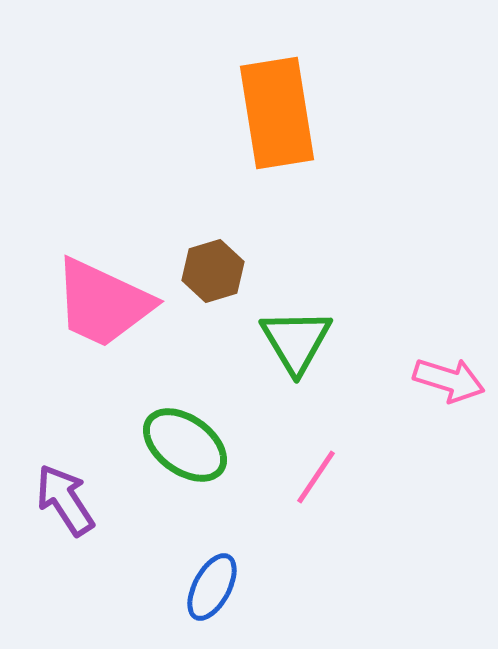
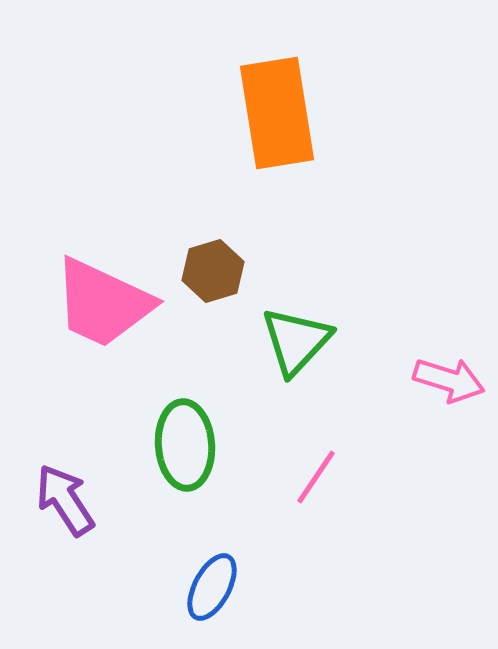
green triangle: rotated 14 degrees clockwise
green ellipse: rotated 50 degrees clockwise
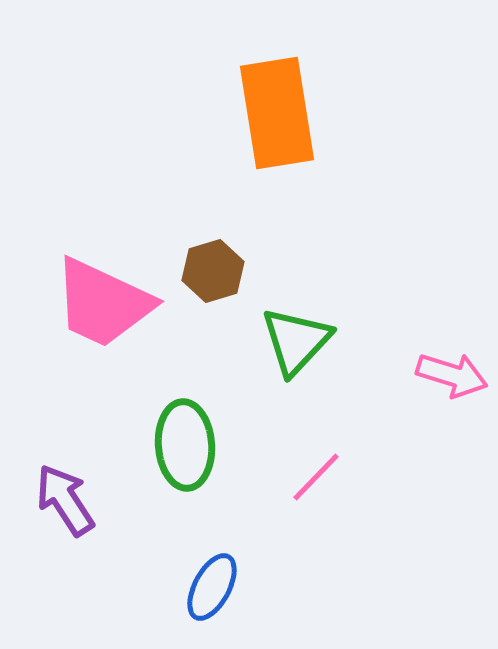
pink arrow: moved 3 px right, 5 px up
pink line: rotated 10 degrees clockwise
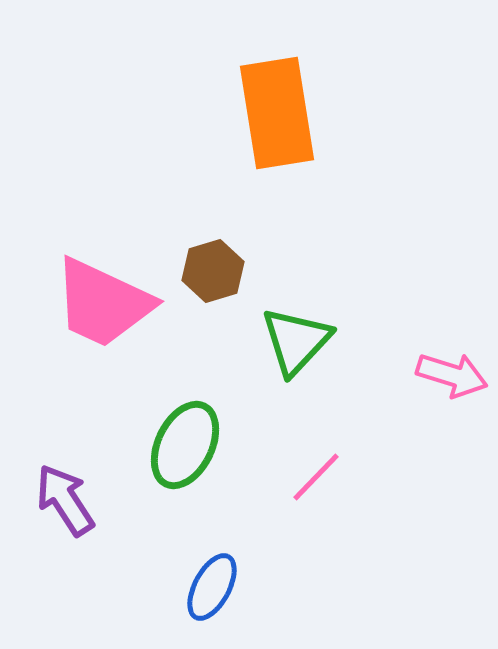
green ellipse: rotated 30 degrees clockwise
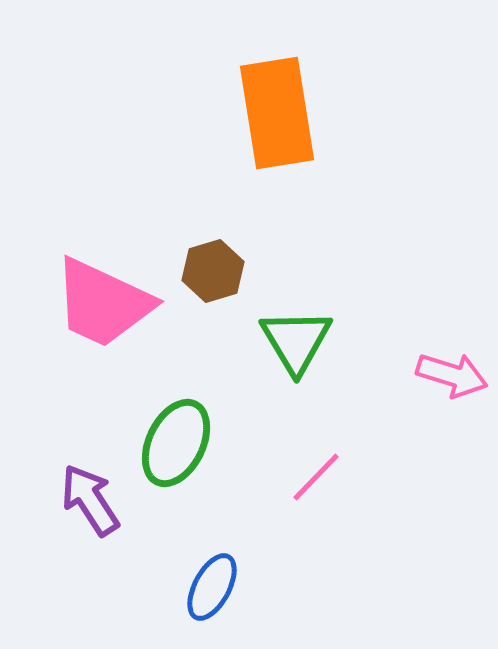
green triangle: rotated 14 degrees counterclockwise
green ellipse: moved 9 px left, 2 px up
purple arrow: moved 25 px right
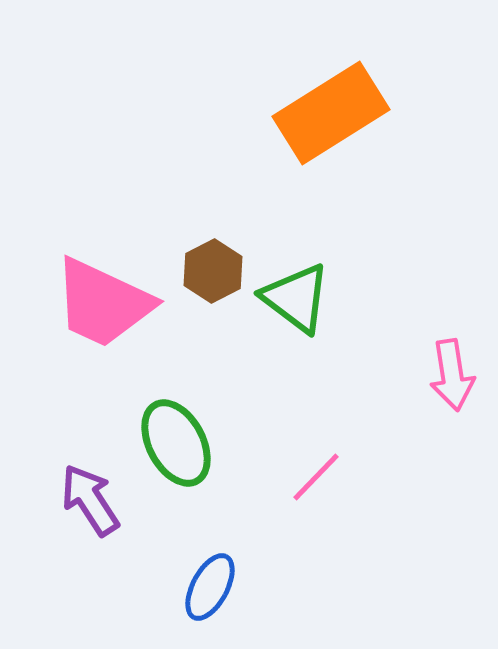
orange rectangle: moved 54 px right; rotated 67 degrees clockwise
brown hexagon: rotated 10 degrees counterclockwise
green triangle: moved 43 px up; rotated 22 degrees counterclockwise
pink arrow: rotated 64 degrees clockwise
green ellipse: rotated 54 degrees counterclockwise
blue ellipse: moved 2 px left
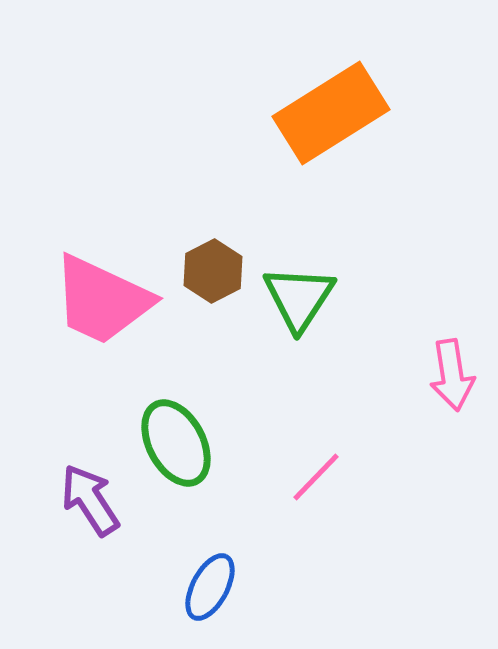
green triangle: moved 3 px right; rotated 26 degrees clockwise
pink trapezoid: moved 1 px left, 3 px up
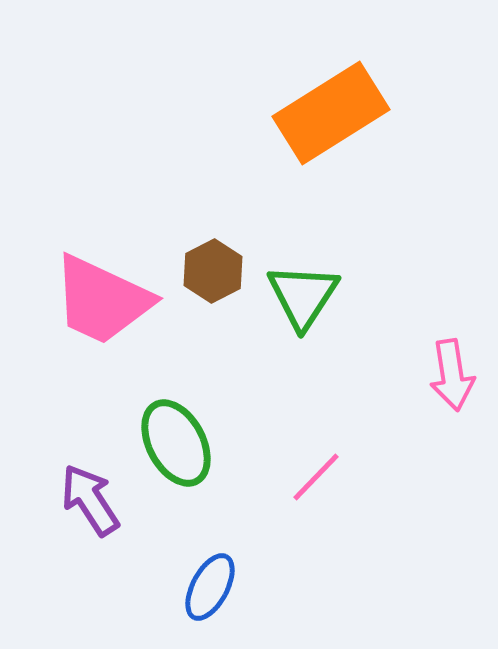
green triangle: moved 4 px right, 2 px up
